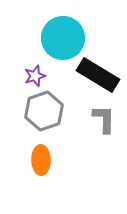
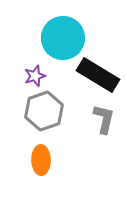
gray L-shape: rotated 12 degrees clockwise
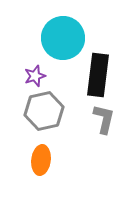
black rectangle: rotated 66 degrees clockwise
gray hexagon: rotated 6 degrees clockwise
orange ellipse: rotated 8 degrees clockwise
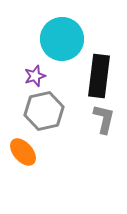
cyan circle: moved 1 px left, 1 px down
black rectangle: moved 1 px right, 1 px down
orange ellipse: moved 18 px left, 8 px up; rotated 48 degrees counterclockwise
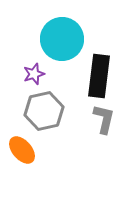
purple star: moved 1 px left, 2 px up
orange ellipse: moved 1 px left, 2 px up
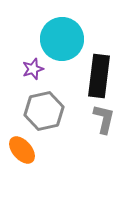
purple star: moved 1 px left, 5 px up
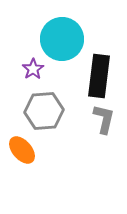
purple star: rotated 15 degrees counterclockwise
gray hexagon: rotated 9 degrees clockwise
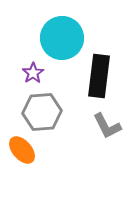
cyan circle: moved 1 px up
purple star: moved 4 px down
gray hexagon: moved 2 px left, 1 px down
gray L-shape: moved 3 px right, 7 px down; rotated 140 degrees clockwise
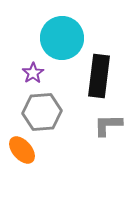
gray L-shape: moved 1 px right, 1 px up; rotated 116 degrees clockwise
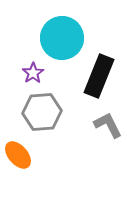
black rectangle: rotated 15 degrees clockwise
gray L-shape: rotated 64 degrees clockwise
orange ellipse: moved 4 px left, 5 px down
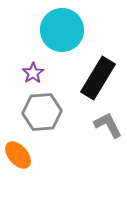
cyan circle: moved 8 px up
black rectangle: moved 1 px left, 2 px down; rotated 9 degrees clockwise
